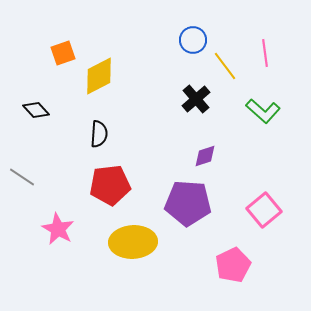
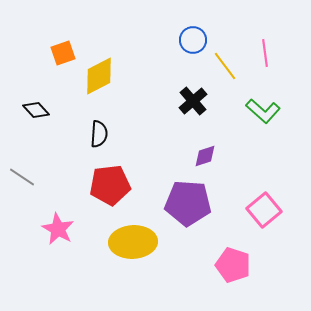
black cross: moved 3 px left, 2 px down
pink pentagon: rotated 28 degrees counterclockwise
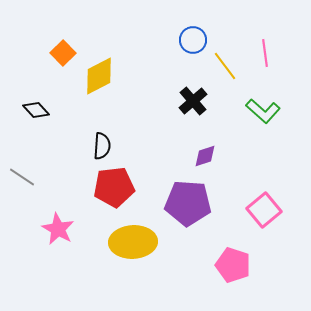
orange square: rotated 25 degrees counterclockwise
black semicircle: moved 3 px right, 12 px down
red pentagon: moved 4 px right, 2 px down
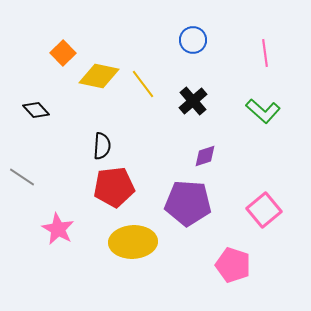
yellow line: moved 82 px left, 18 px down
yellow diamond: rotated 39 degrees clockwise
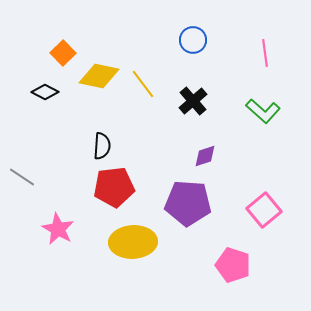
black diamond: moved 9 px right, 18 px up; rotated 20 degrees counterclockwise
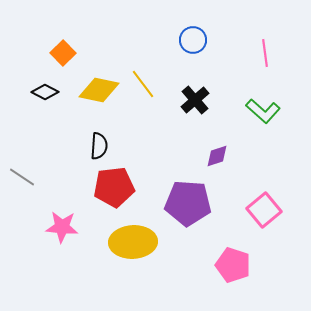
yellow diamond: moved 14 px down
black cross: moved 2 px right, 1 px up
black semicircle: moved 3 px left
purple diamond: moved 12 px right
pink star: moved 4 px right, 2 px up; rotated 24 degrees counterclockwise
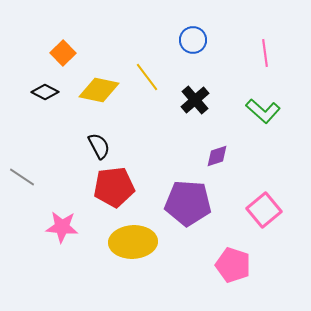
yellow line: moved 4 px right, 7 px up
black semicircle: rotated 32 degrees counterclockwise
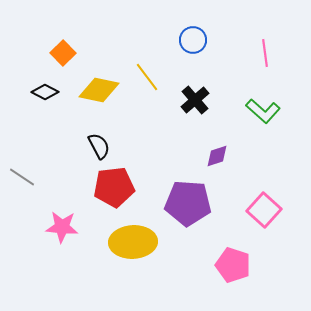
pink square: rotated 8 degrees counterclockwise
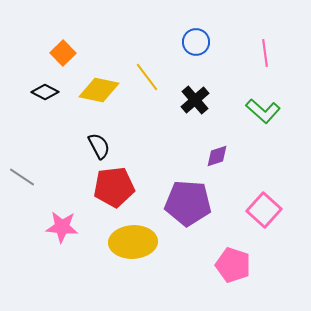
blue circle: moved 3 px right, 2 px down
